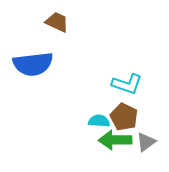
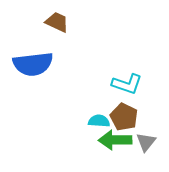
gray triangle: rotated 15 degrees counterclockwise
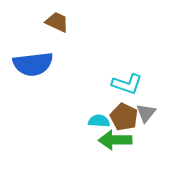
gray triangle: moved 29 px up
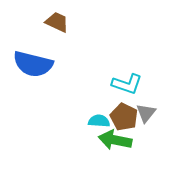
blue semicircle: rotated 21 degrees clockwise
green arrow: rotated 12 degrees clockwise
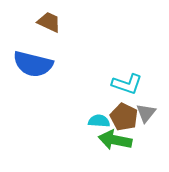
brown trapezoid: moved 8 px left
